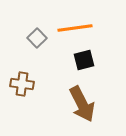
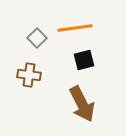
brown cross: moved 7 px right, 9 px up
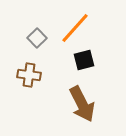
orange line: rotated 40 degrees counterclockwise
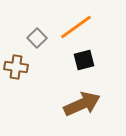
orange line: moved 1 px right, 1 px up; rotated 12 degrees clockwise
brown cross: moved 13 px left, 8 px up
brown arrow: rotated 87 degrees counterclockwise
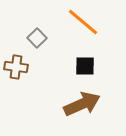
orange line: moved 7 px right, 5 px up; rotated 76 degrees clockwise
black square: moved 1 px right, 6 px down; rotated 15 degrees clockwise
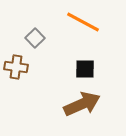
orange line: rotated 12 degrees counterclockwise
gray square: moved 2 px left
black square: moved 3 px down
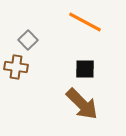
orange line: moved 2 px right
gray square: moved 7 px left, 2 px down
brown arrow: rotated 69 degrees clockwise
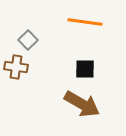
orange line: rotated 20 degrees counterclockwise
brown arrow: rotated 15 degrees counterclockwise
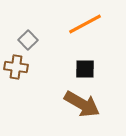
orange line: moved 2 px down; rotated 36 degrees counterclockwise
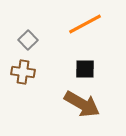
brown cross: moved 7 px right, 5 px down
